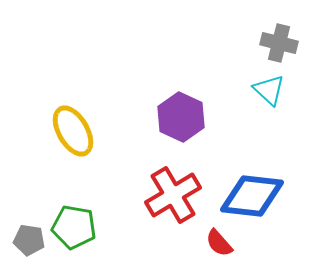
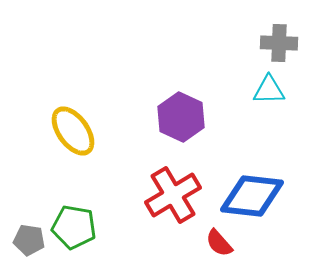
gray cross: rotated 12 degrees counterclockwise
cyan triangle: rotated 44 degrees counterclockwise
yellow ellipse: rotated 6 degrees counterclockwise
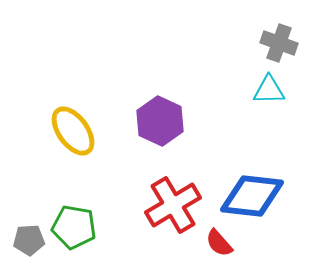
gray cross: rotated 18 degrees clockwise
purple hexagon: moved 21 px left, 4 px down
red cross: moved 10 px down
gray pentagon: rotated 12 degrees counterclockwise
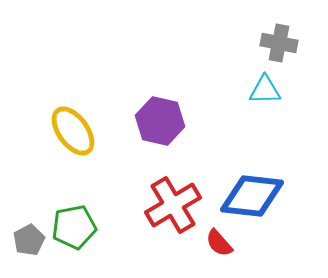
gray cross: rotated 9 degrees counterclockwise
cyan triangle: moved 4 px left
purple hexagon: rotated 12 degrees counterclockwise
green pentagon: rotated 21 degrees counterclockwise
gray pentagon: rotated 24 degrees counterclockwise
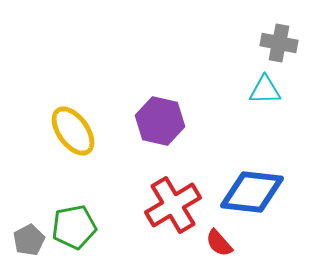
blue diamond: moved 4 px up
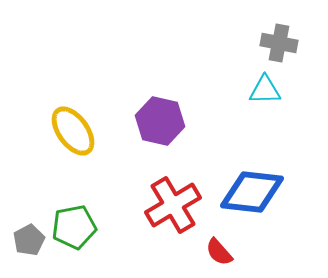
red semicircle: moved 9 px down
